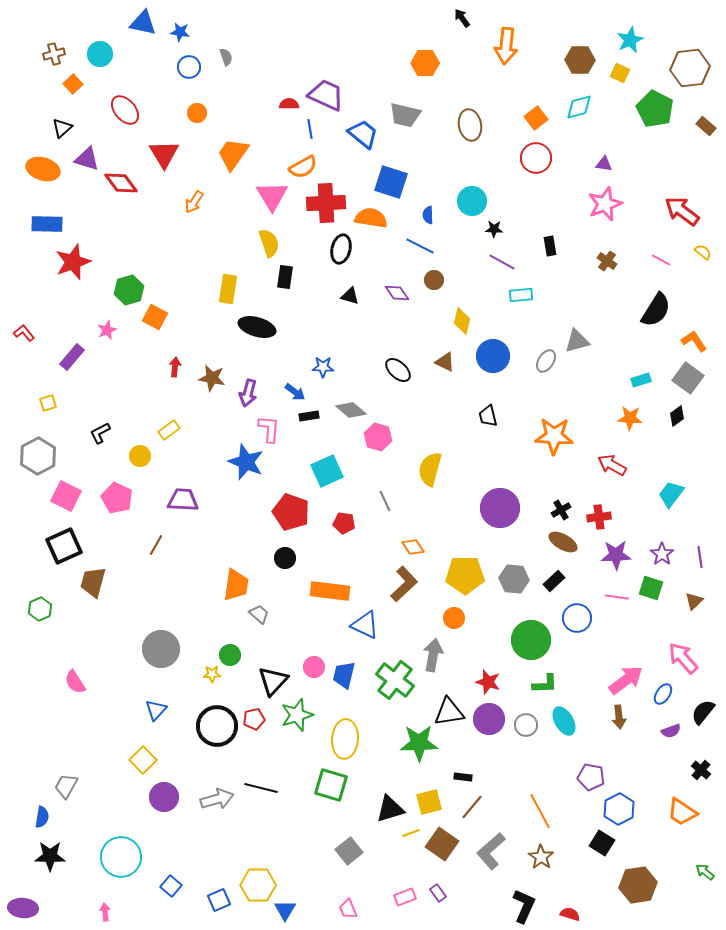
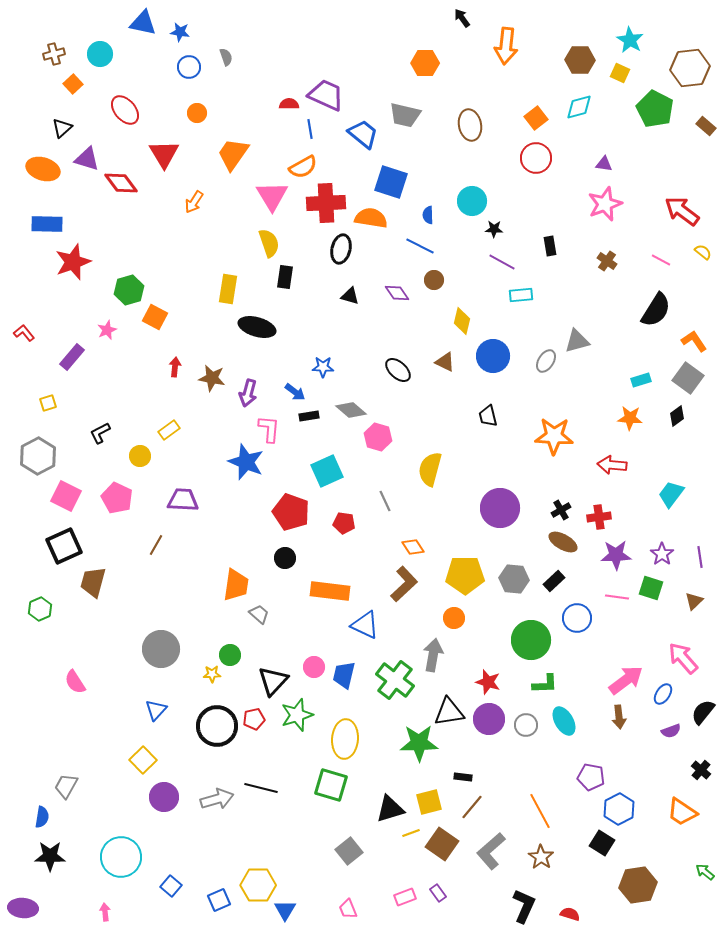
cyan star at (630, 40): rotated 16 degrees counterclockwise
red arrow at (612, 465): rotated 24 degrees counterclockwise
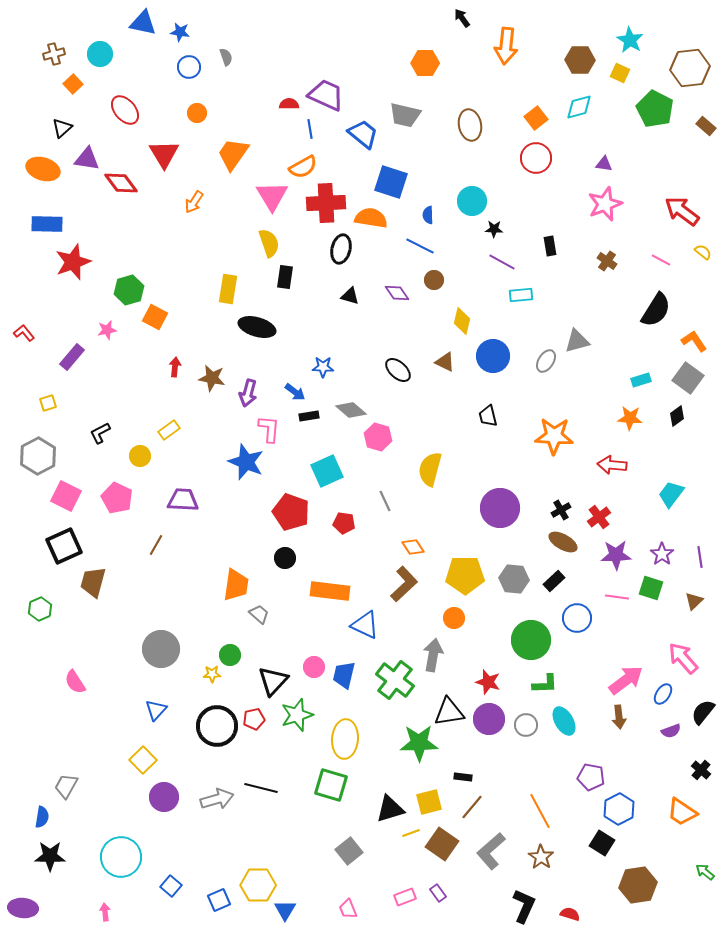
purple triangle at (87, 159): rotated 8 degrees counterclockwise
pink star at (107, 330): rotated 12 degrees clockwise
red cross at (599, 517): rotated 30 degrees counterclockwise
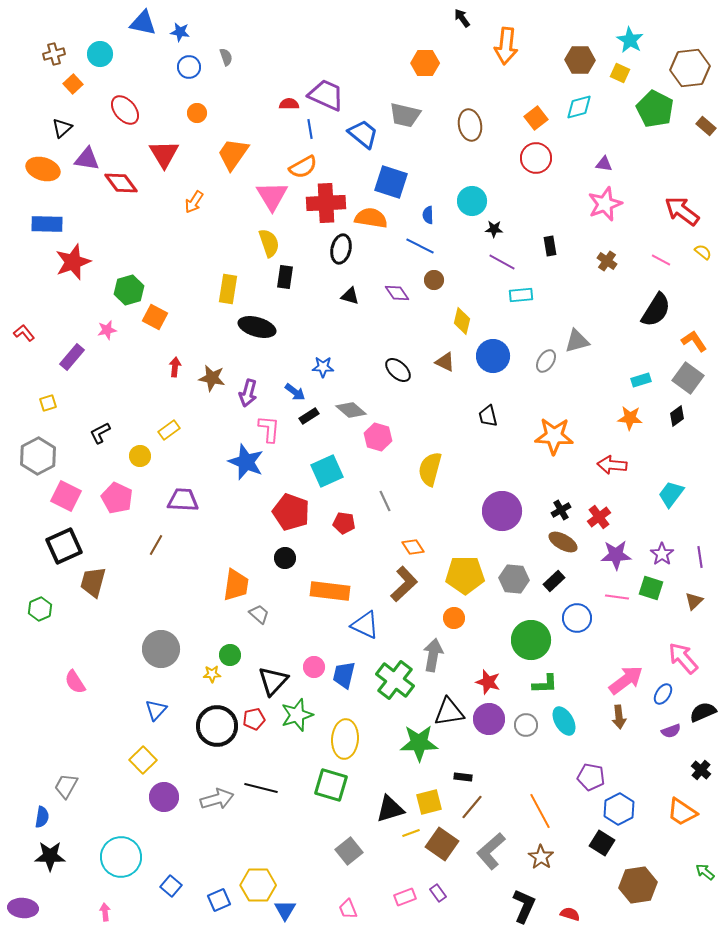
black rectangle at (309, 416): rotated 24 degrees counterclockwise
purple circle at (500, 508): moved 2 px right, 3 px down
black semicircle at (703, 712): rotated 28 degrees clockwise
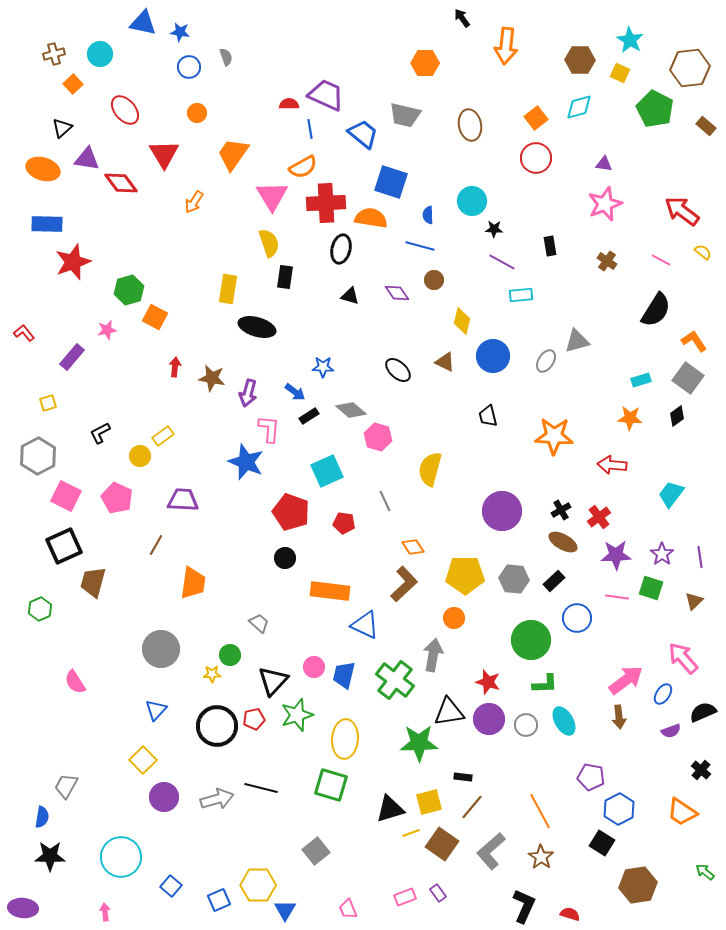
blue line at (420, 246): rotated 12 degrees counterclockwise
yellow rectangle at (169, 430): moved 6 px left, 6 px down
orange trapezoid at (236, 585): moved 43 px left, 2 px up
gray trapezoid at (259, 614): moved 9 px down
gray square at (349, 851): moved 33 px left
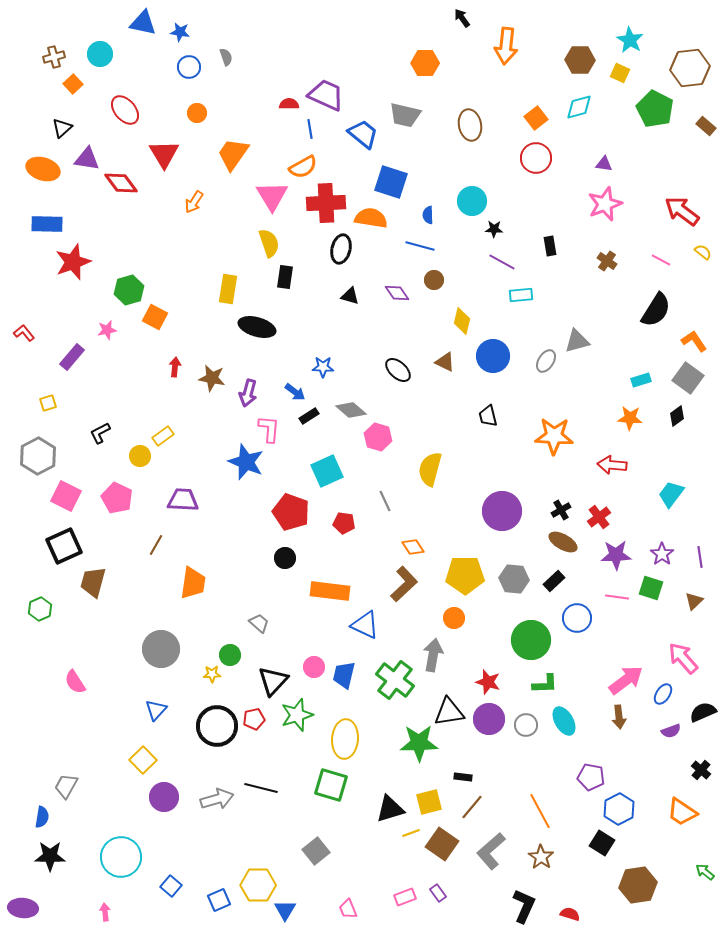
brown cross at (54, 54): moved 3 px down
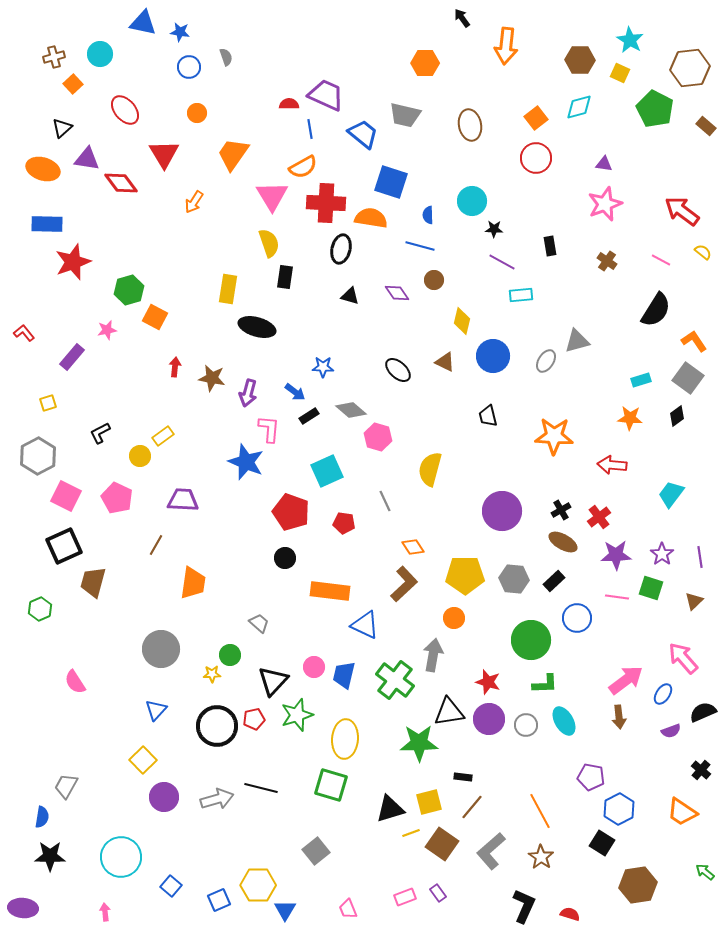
red cross at (326, 203): rotated 6 degrees clockwise
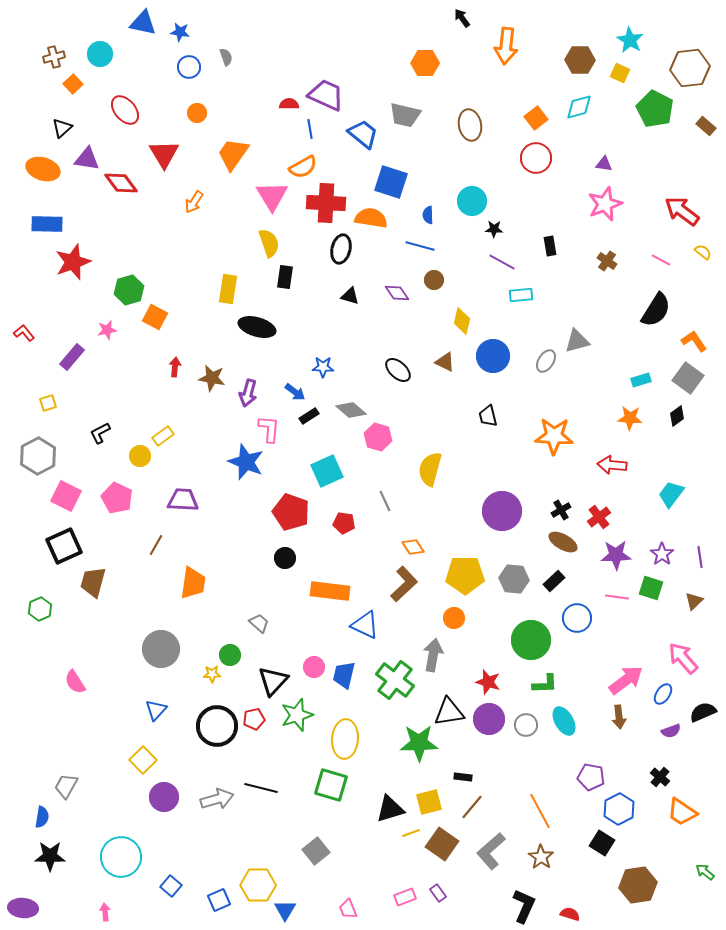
black cross at (701, 770): moved 41 px left, 7 px down
